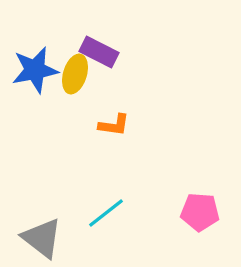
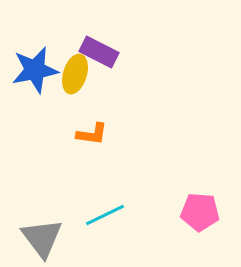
orange L-shape: moved 22 px left, 9 px down
cyan line: moved 1 px left, 2 px down; rotated 12 degrees clockwise
gray triangle: rotated 15 degrees clockwise
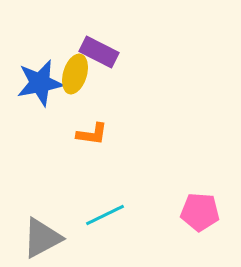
blue star: moved 5 px right, 13 px down
gray triangle: rotated 39 degrees clockwise
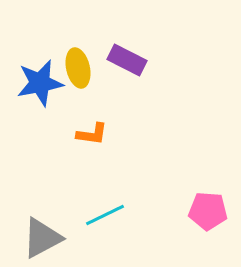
purple rectangle: moved 28 px right, 8 px down
yellow ellipse: moved 3 px right, 6 px up; rotated 30 degrees counterclockwise
pink pentagon: moved 8 px right, 1 px up
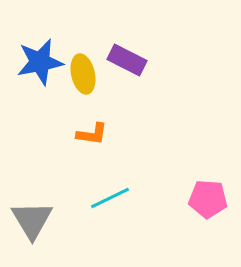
yellow ellipse: moved 5 px right, 6 px down
blue star: moved 21 px up
pink pentagon: moved 12 px up
cyan line: moved 5 px right, 17 px up
gray triangle: moved 10 px left, 18 px up; rotated 33 degrees counterclockwise
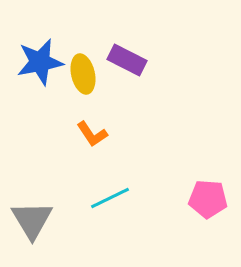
orange L-shape: rotated 48 degrees clockwise
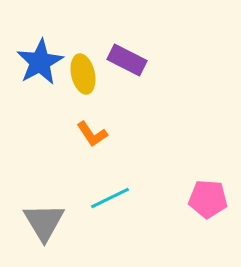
blue star: rotated 18 degrees counterclockwise
gray triangle: moved 12 px right, 2 px down
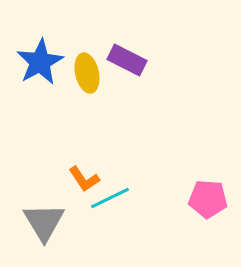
yellow ellipse: moved 4 px right, 1 px up
orange L-shape: moved 8 px left, 45 px down
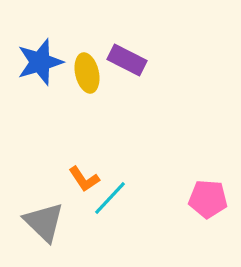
blue star: rotated 12 degrees clockwise
cyan line: rotated 21 degrees counterclockwise
gray triangle: rotated 15 degrees counterclockwise
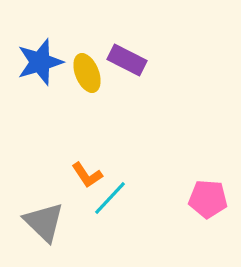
yellow ellipse: rotated 9 degrees counterclockwise
orange L-shape: moved 3 px right, 4 px up
